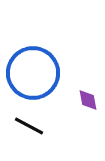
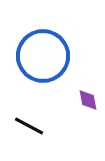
blue circle: moved 10 px right, 17 px up
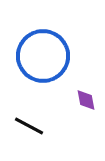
purple diamond: moved 2 px left
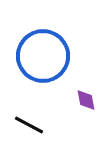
black line: moved 1 px up
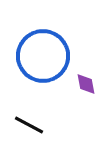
purple diamond: moved 16 px up
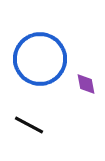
blue circle: moved 3 px left, 3 px down
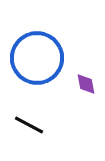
blue circle: moved 3 px left, 1 px up
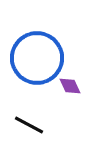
purple diamond: moved 16 px left, 2 px down; rotated 15 degrees counterclockwise
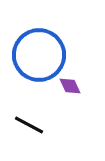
blue circle: moved 2 px right, 3 px up
